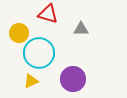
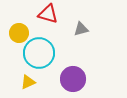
gray triangle: rotated 14 degrees counterclockwise
yellow triangle: moved 3 px left, 1 px down
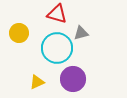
red triangle: moved 9 px right
gray triangle: moved 4 px down
cyan circle: moved 18 px right, 5 px up
yellow triangle: moved 9 px right
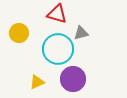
cyan circle: moved 1 px right, 1 px down
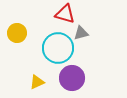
red triangle: moved 8 px right
yellow circle: moved 2 px left
cyan circle: moved 1 px up
purple circle: moved 1 px left, 1 px up
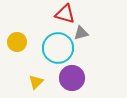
yellow circle: moved 9 px down
yellow triangle: moved 1 px left; rotated 21 degrees counterclockwise
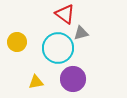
red triangle: rotated 20 degrees clockwise
purple circle: moved 1 px right, 1 px down
yellow triangle: rotated 35 degrees clockwise
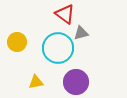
purple circle: moved 3 px right, 3 px down
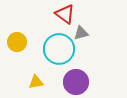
cyan circle: moved 1 px right, 1 px down
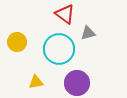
gray triangle: moved 7 px right
purple circle: moved 1 px right, 1 px down
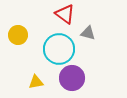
gray triangle: rotated 28 degrees clockwise
yellow circle: moved 1 px right, 7 px up
purple circle: moved 5 px left, 5 px up
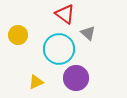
gray triangle: rotated 28 degrees clockwise
purple circle: moved 4 px right
yellow triangle: rotated 14 degrees counterclockwise
